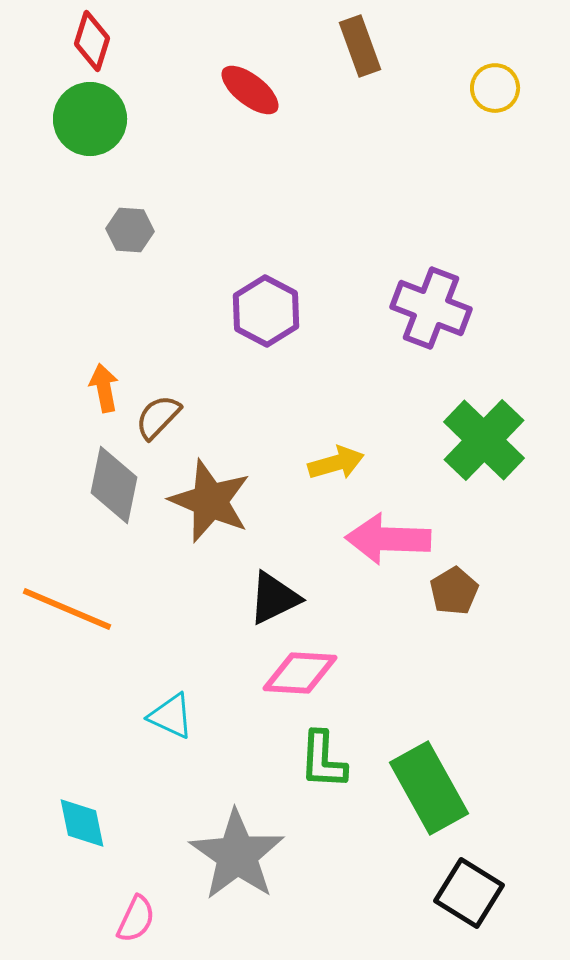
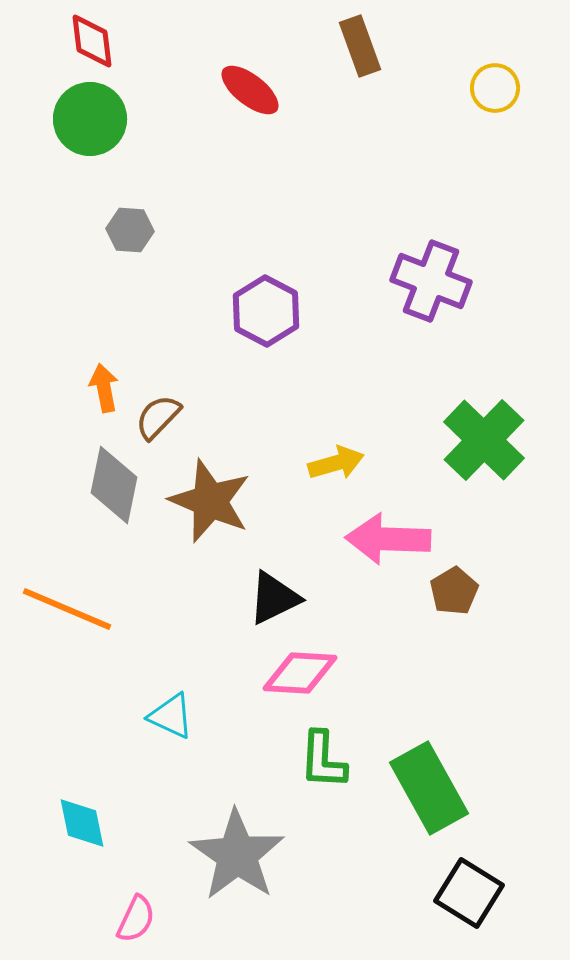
red diamond: rotated 24 degrees counterclockwise
purple cross: moved 27 px up
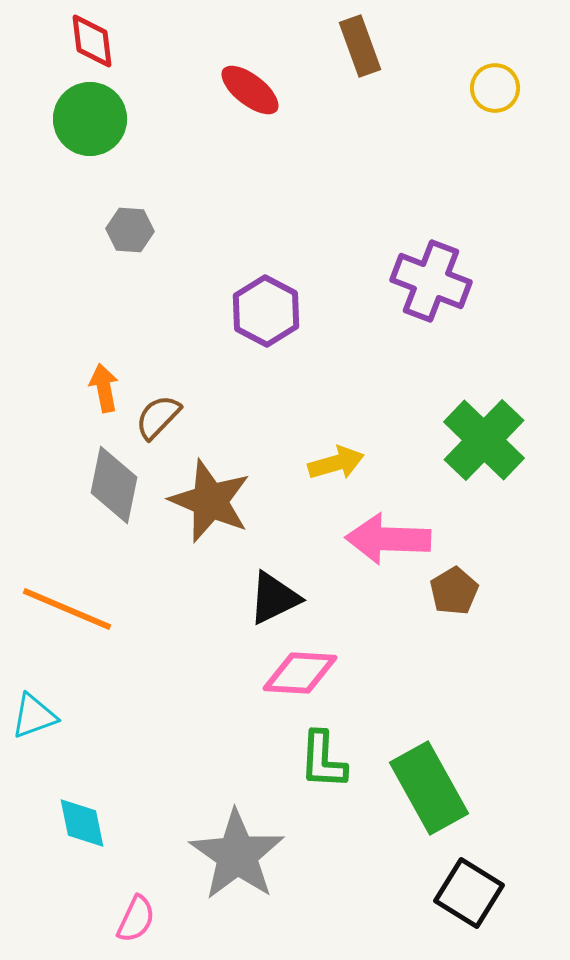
cyan triangle: moved 137 px left; rotated 45 degrees counterclockwise
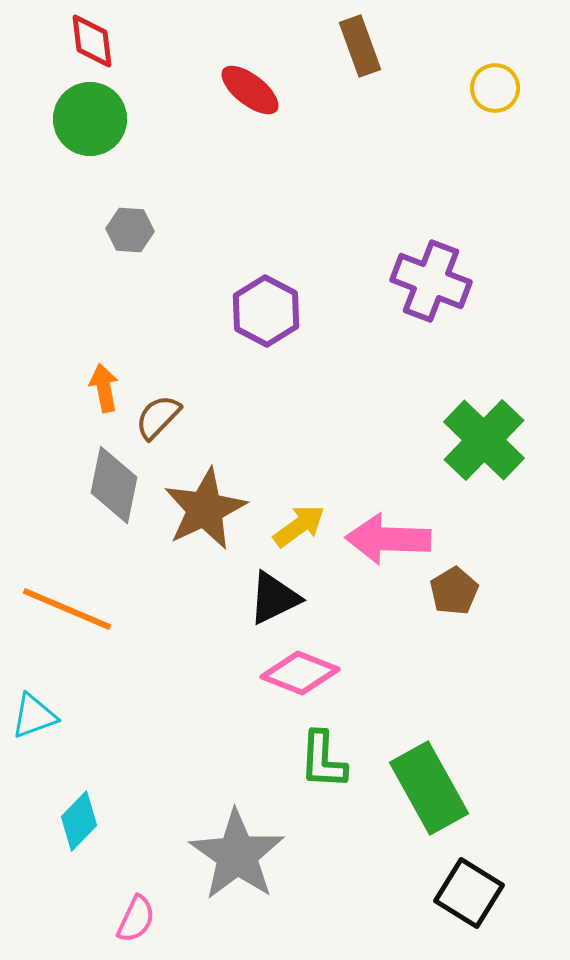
yellow arrow: moved 37 px left, 63 px down; rotated 20 degrees counterclockwise
brown star: moved 5 px left, 8 px down; rotated 24 degrees clockwise
pink diamond: rotated 18 degrees clockwise
cyan diamond: moved 3 px left, 2 px up; rotated 56 degrees clockwise
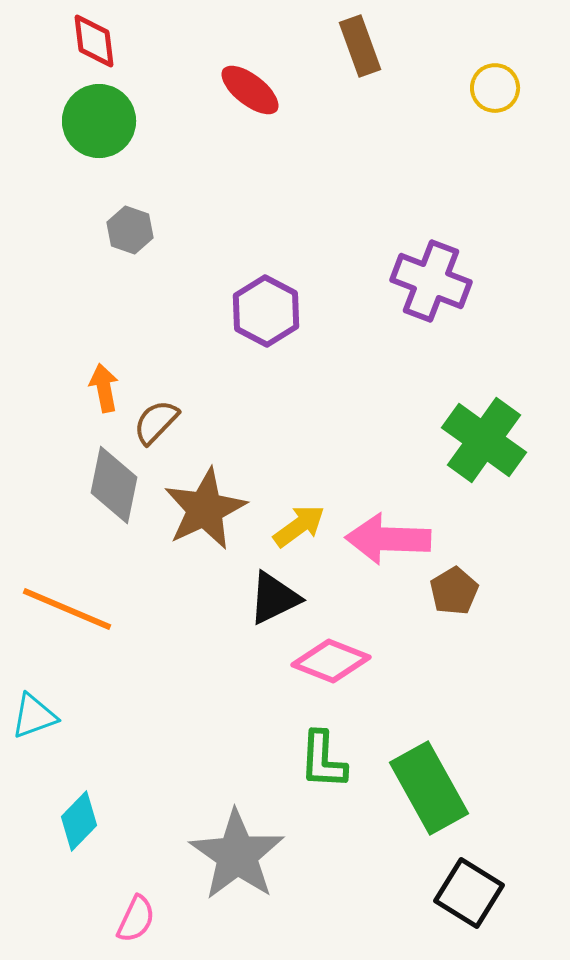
red diamond: moved 2 px right
green circle: moved 9 px right, 2 px down
gray hexagon: rotated 15 degrees clockwise
brown semicircle: moved 2 px left, 5 px down
green cross: rotated 8 degrees counterclockwise
pink diamond: moved 31 px right, 12 px up
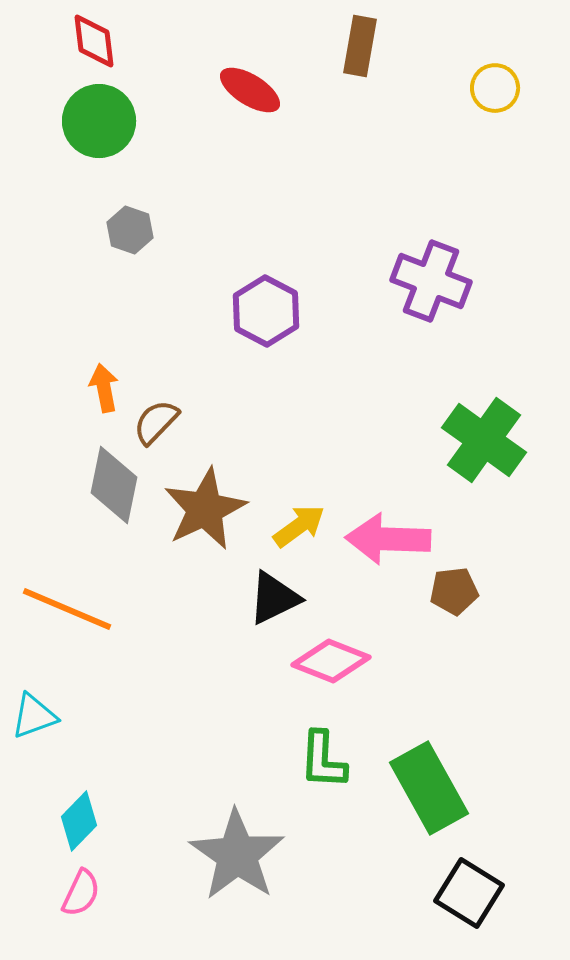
brown rectangle: rotated 30 degrees clockwise
red ellipse: rotated 6 degrees counterclockwise
brown pentagon: rotated 24 degrees clockwise
pink semicircle: moved 55 px left, 26 px up
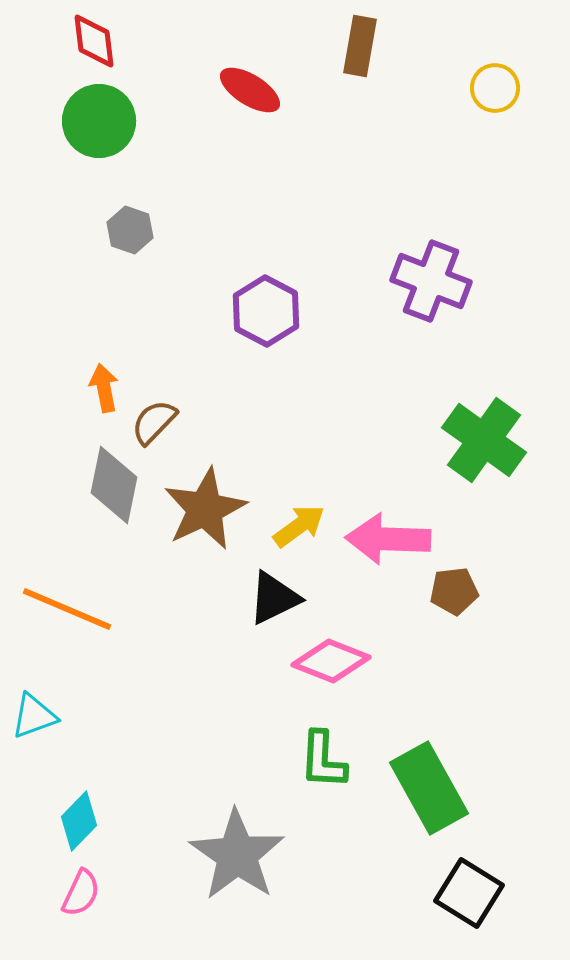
brown semicircle: moved 2 px left
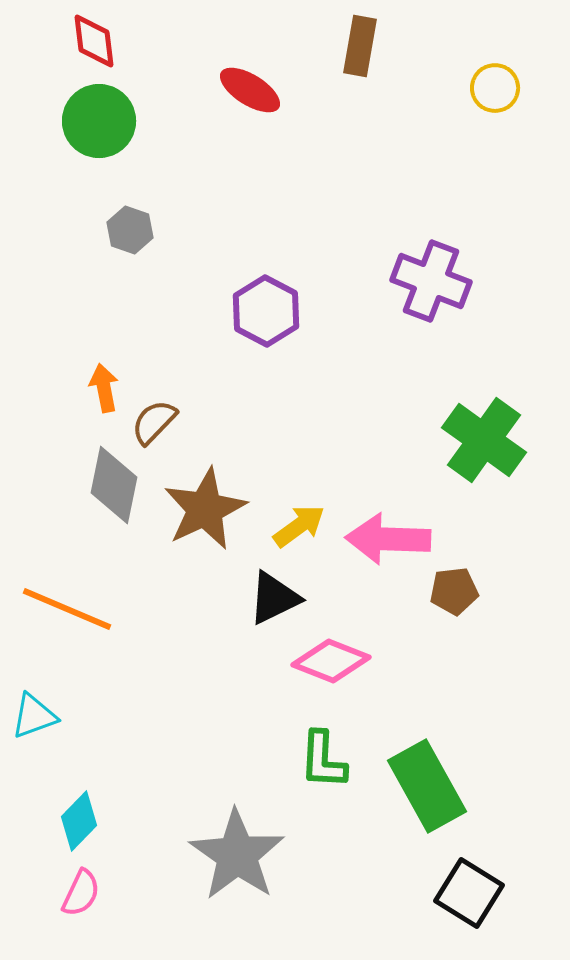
green rectangle: moved 2 px left, 2 px up
